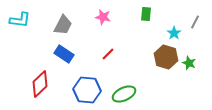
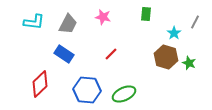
cyan L-shape: moved 14 px right, 2 px down
gray trapezoid: moved 5 px right, 1 px up
red line: moved 3 px right
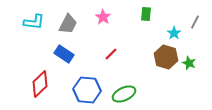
pink star: rotated 21 degrees clockwise
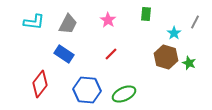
pink star: moved 5 px right, 3 px down
red diamond: rotated 8 degrees counterclockwise
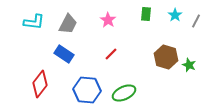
gray line: moved 1 px right, 1 px up
cyan star: moved 1 px right, 18 px up
green star: moved 2 px down
green ellipse: moved 1 px up
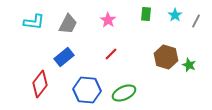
blue rectangle: moved 3 px down; rotated 72 degrees counterclockwise
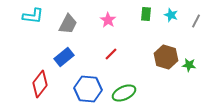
cyan star: moved 4 px left; rotated 16 degrees counterclockwise
cyan L-shape: moved 1 px left, 6 px up
green star: rotated 16 degrees counterclockwise
blue hexagon: moved 1 px right, 1 px up
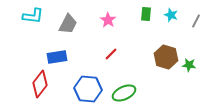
blue rectangle: moved 7 px left; rotated 30 degrees clockwise
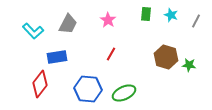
cyan L-shape: moved 15 px down; rotated 40 degrees clockwise
red line: rotated 16 degrees counterclockwise
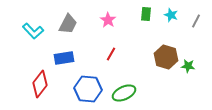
blue rectangle: moved 7 px right, 1 px down
green star: moved 1 px left, 1 px down
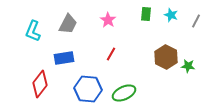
cyan L-shape: rotated 65 degrees clockwise
brown hexagon: rotated 10 degrees clockwise
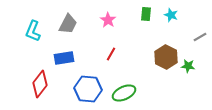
gray line: moved 4 px right, 16 px down; rotated 32 degrees clockwise
